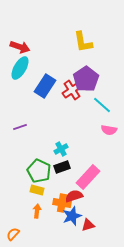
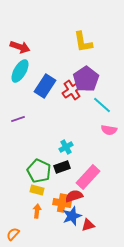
cyan ellipse: moved 3 px down
purple line: moved 2 px left, 8 px up
cyan cross: moved 5 px right, 2 px up
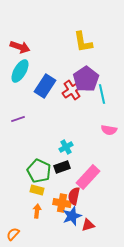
cyan line: moved 11 px up; rotated 36 degrees clockwise
red semicircle: rotated 60 degrees counterclockwise
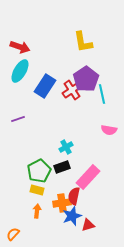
green pentagon: rotated 20 degrees clockwise
orange cross: rotated 18 degrees counterclockwise
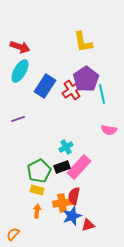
pink rectangle: moved 9 px left, 10 px up
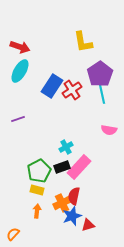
purple pentagon: moved 14 px right, 5 px up
blue rectangle: moved 7 px right
orange cross: rotated 18 degrees counterclockwise
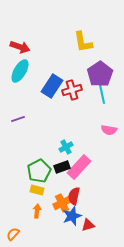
red cross: rotated 18 degrees clockwise
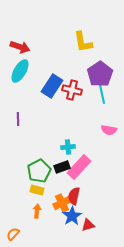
red cross: rotated 30 degrees clockwise
purple line: rotated 72 degrees counterclockwise
cyan cross: moved 2 px right; rotated 24 degrees clockwise
blue star: rotated 12 degrees counterclockwise
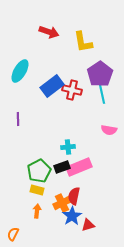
red arrow: moved 29 px right, 15 px up
blue rectangle: rotated 20 degrees clockwise
pink rectangle: rotated 25 degrees clockwise
orange semicircle: rotated 16 degrees counterclockwise
